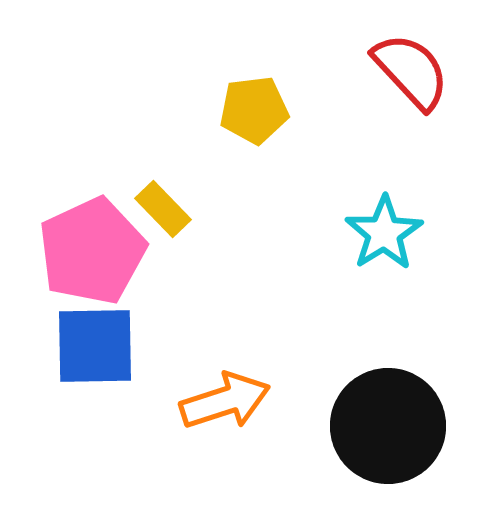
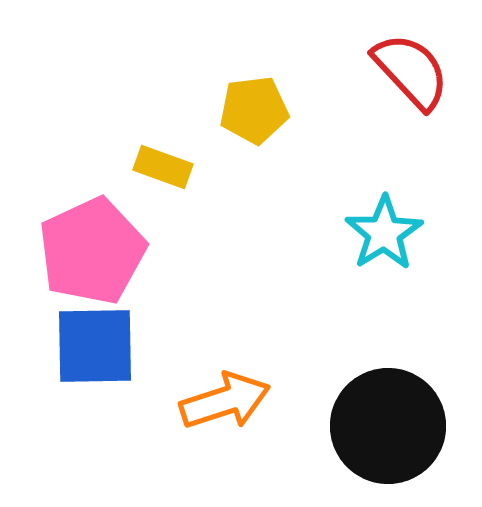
yellow rectangle: moved 42 px up; rotated 26 degrees counterclockwise
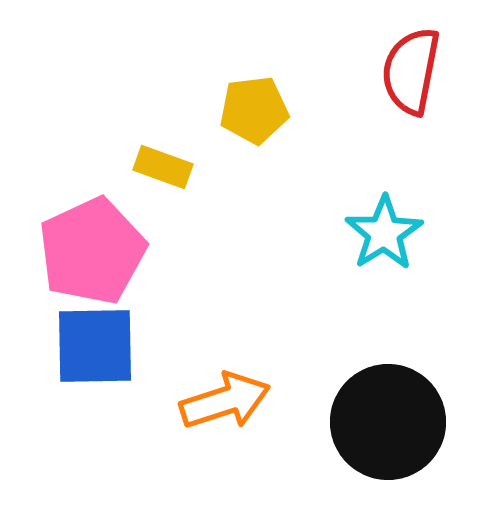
red semicircle: rotated 126 degrees counterclockwise
black circle: moved 4 px up
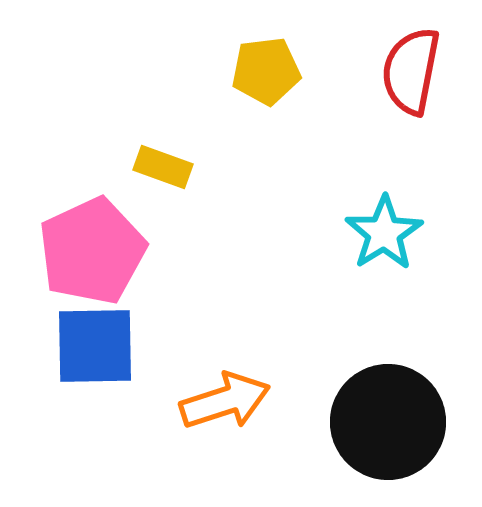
yellow pentagon: moved 12 px right, 39 px up
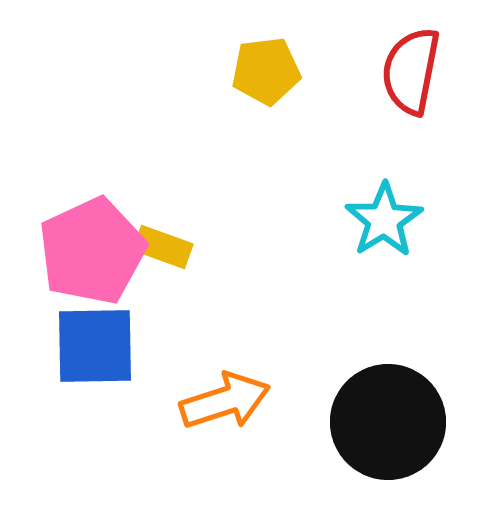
yellow rectangle: moved 80 px down
cyan star: moved 13 px up
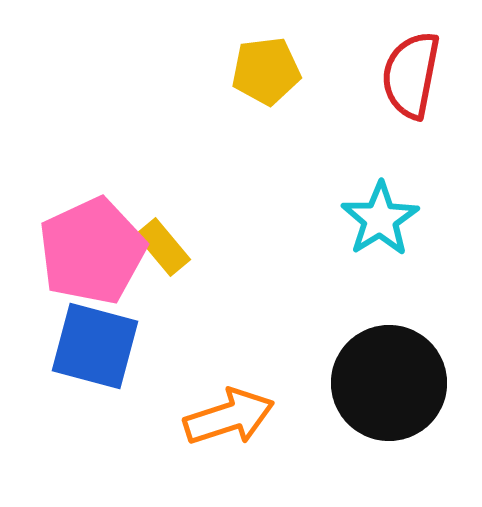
red semicircle: moved 4 px down
cyan star: moved 4 px left, 1 px up
yellow rectangle: rotated 30 degrees clockwise
blue square: rotated 16 degrees clockwise
orange arrow: moved 4 px right, 16 px down
black circle: moved 1 px right, 39 px up
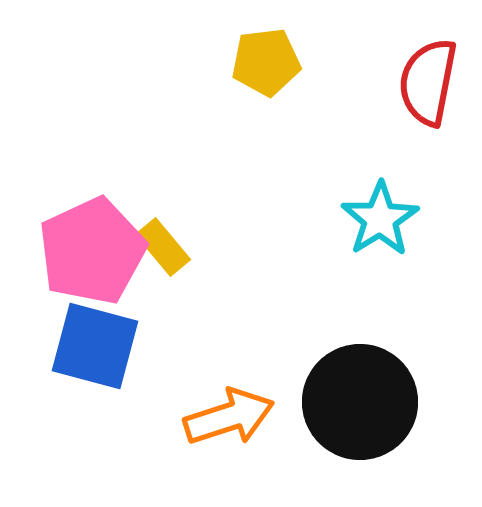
yellow pentagon: moved 9 px up
red semicircle: moved 17 px right, 7 px down
black circle: moved 29 px left, 19 px down
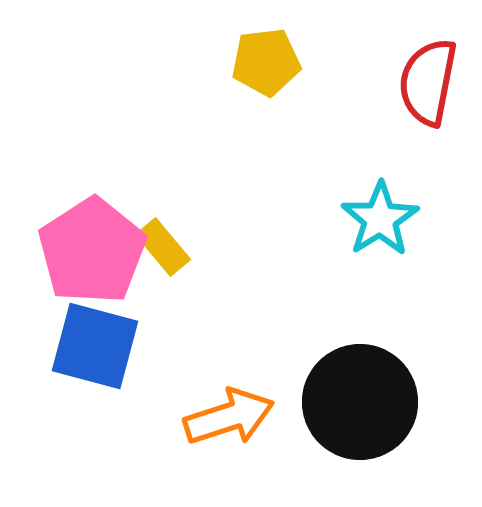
pink pentagon: rotated 8 degrees counterclockwise
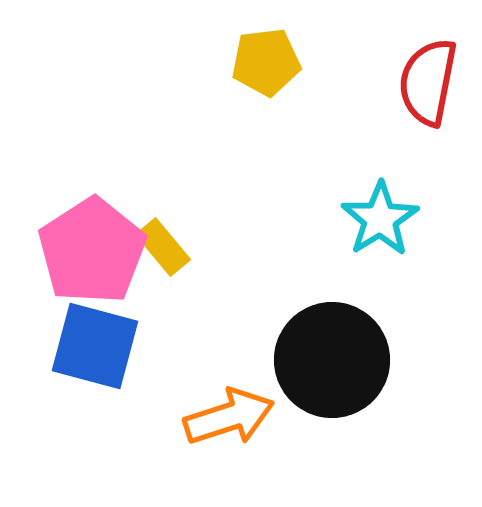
black circle: moved 28 px left, 42 px up
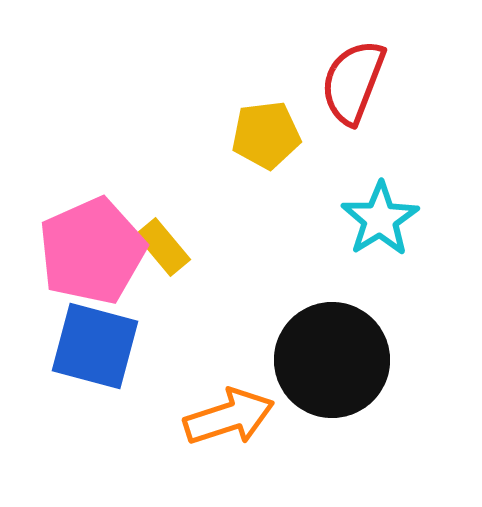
yellow pentagon: moved 73 px down
red semicircle: moved 75 px left; rotated 10 degrees clockwise
pink pentagon: rotated 9 degrees clockwise
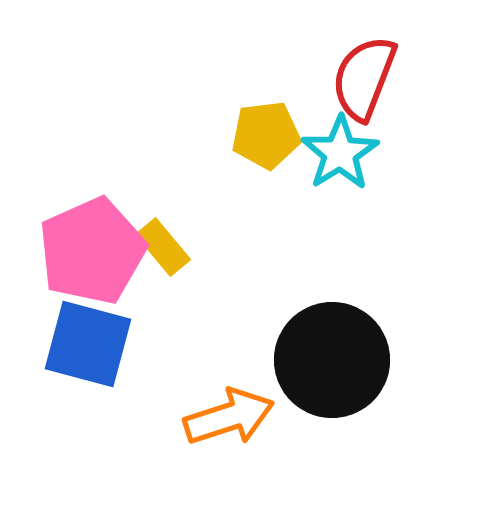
red semicircle: moved 11 px right, 4 px up
cyan star: moved 40 px left, 66 px up
blue square: moved 7 px left, 2 px up
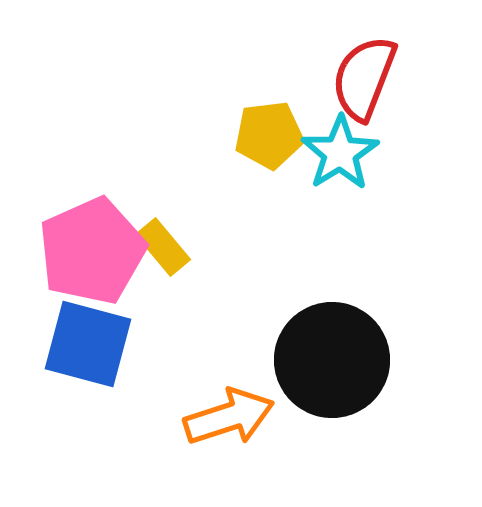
yellow pentagon: moved 3 px right
